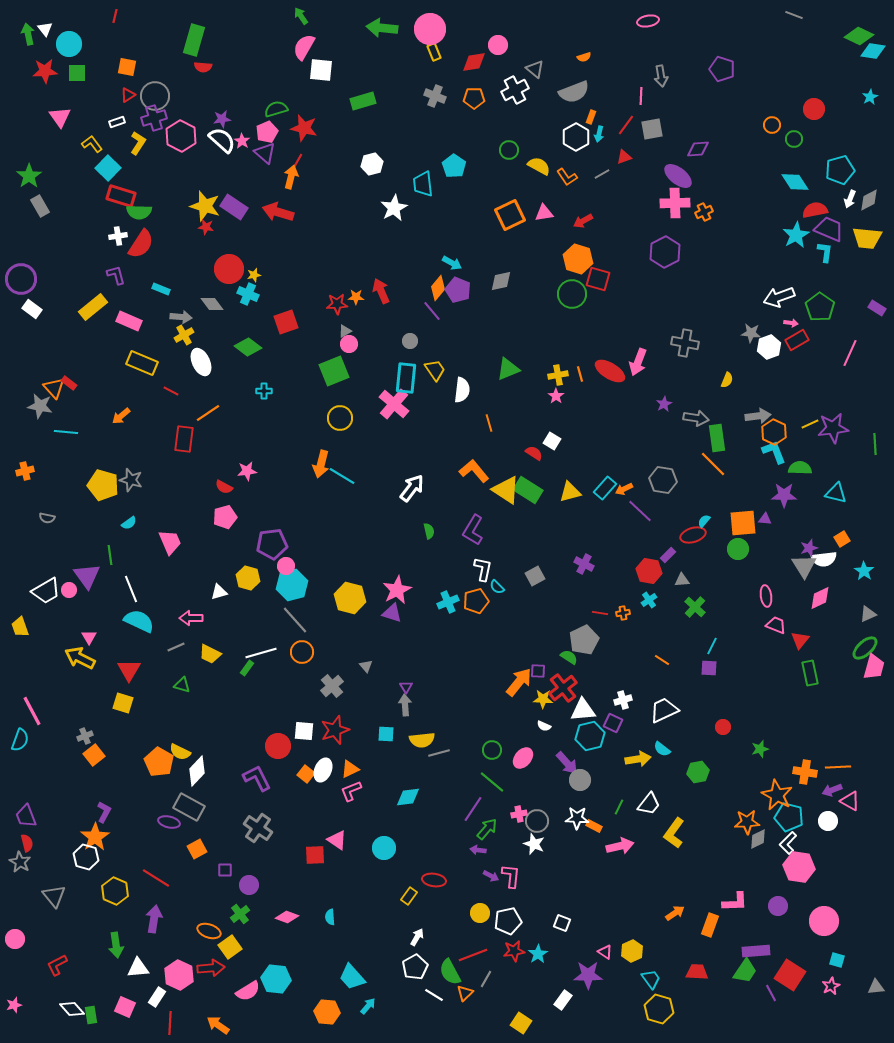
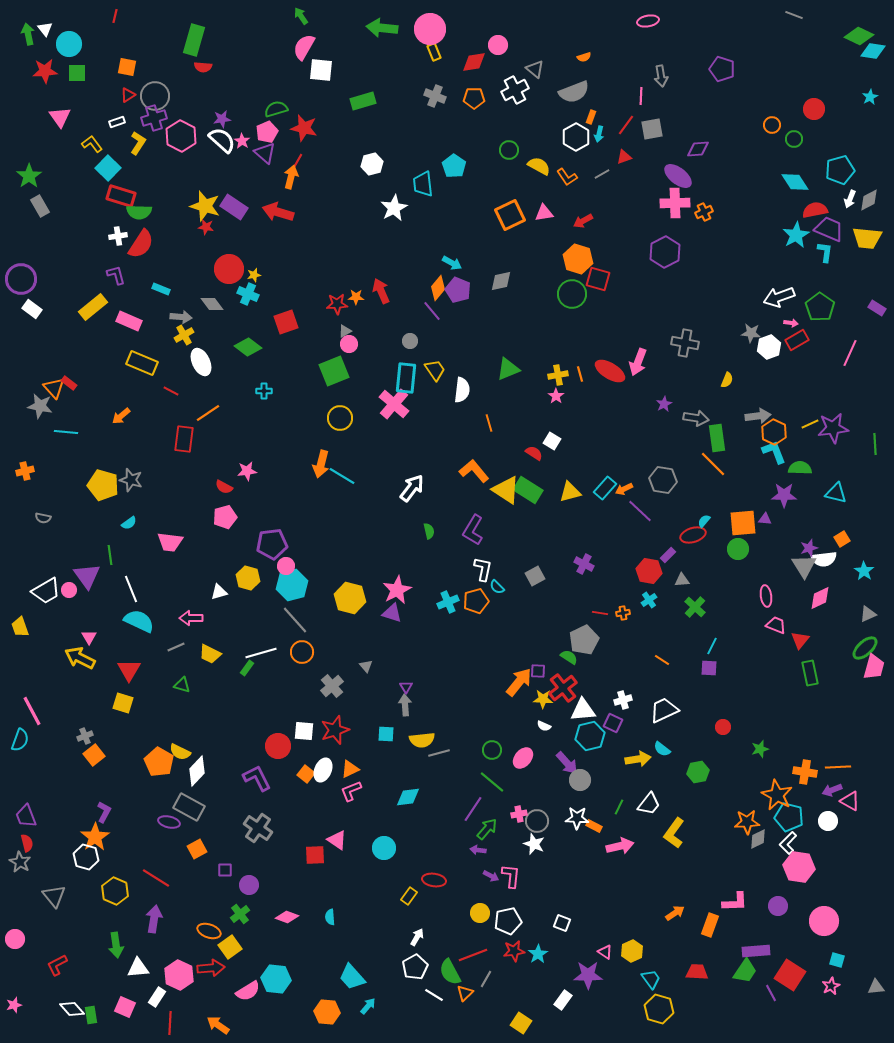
gray semicircle at (47, 518): moved 4 px left
pink trapezoid at (170, 542): rotated 120 degrees clockwise
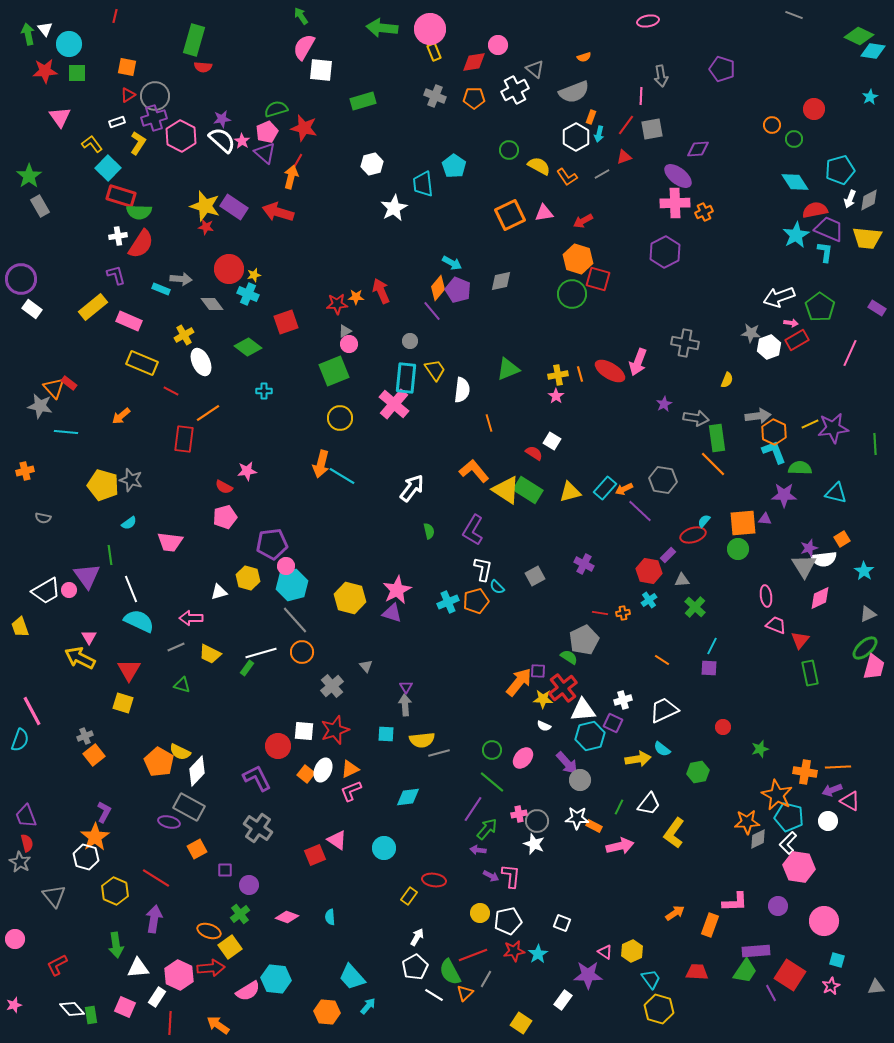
gray arrow at (181, 317): moved 38 px up
red square at (315, 855): rotated 20 degrees counterclockwise
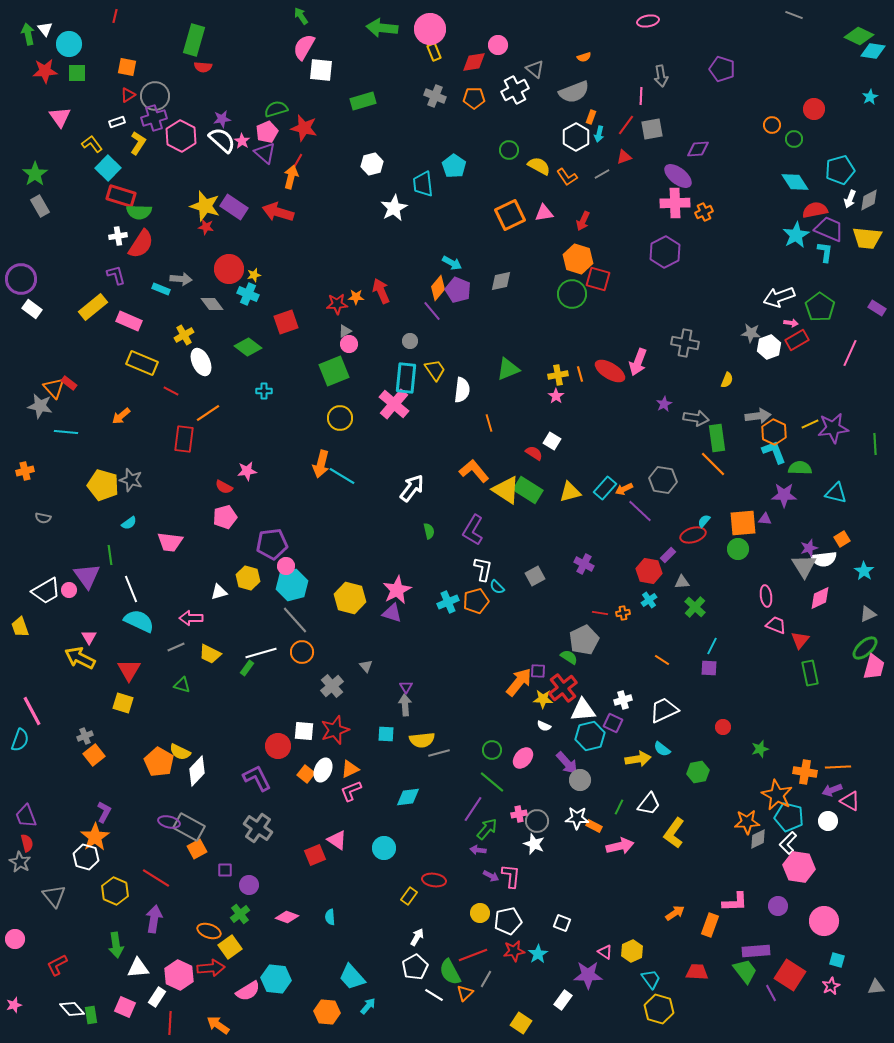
green star at (29, 176): moved 6 px right, 2 px up
red arrow at (583, 221): rotated 36 degrees counterclockwise
gray triangle at (682, 580): moved 2 px down
gray rectangle at (189, 807): moved 20 px down
green trapezoid at (745, 971): rotated 72 degrees counterclockwise
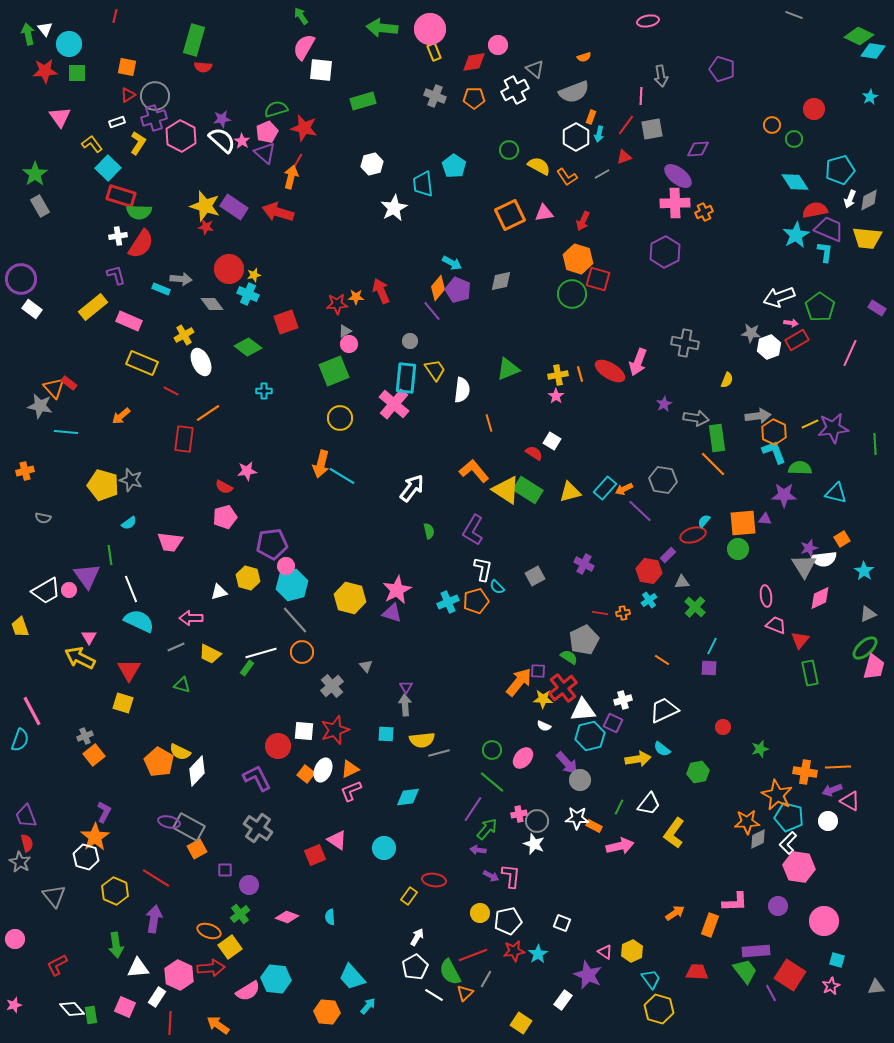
purple star at (588, 975): rotated 24 degrees clockwise
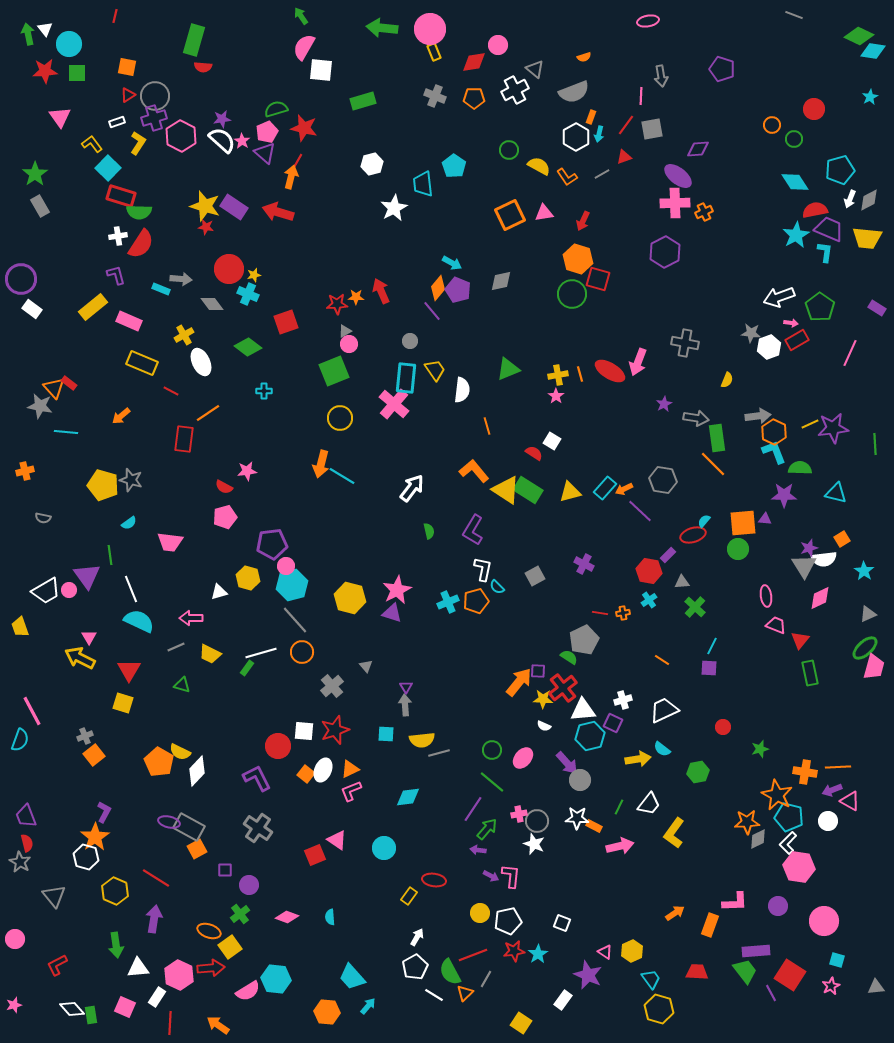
orange line at (489, 423): moved 2 px left, 3 px down
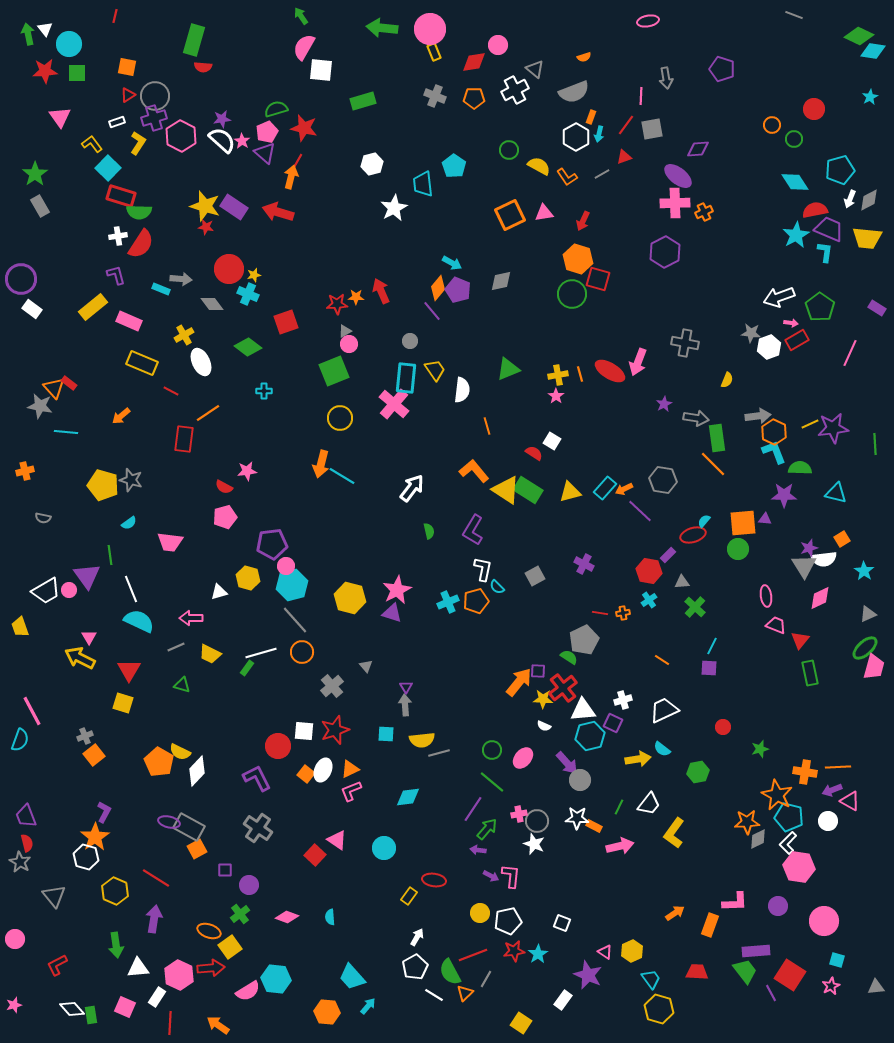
gray arrow at (661, 76): moved 5 px right, 2 px down
red square at (315, 855): rotated 25 degrees counterclockwise
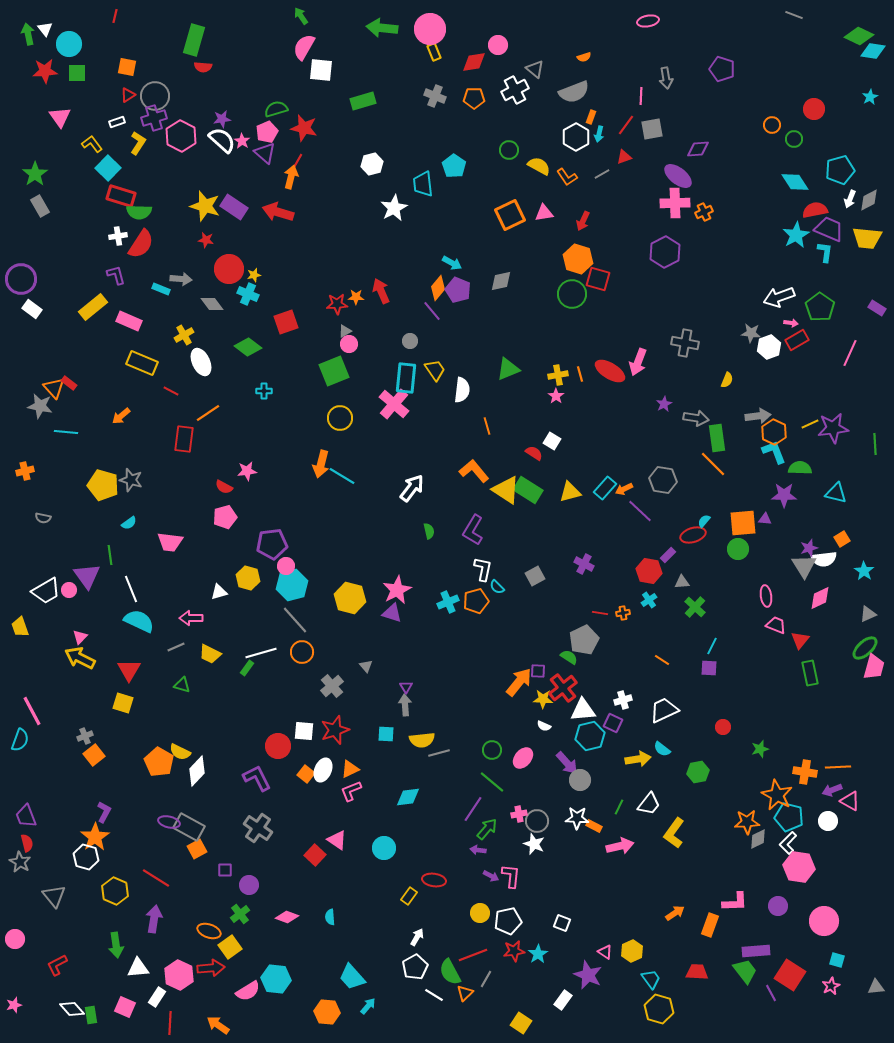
red star at (206, 227): moved 13 px down
pink triangle at (89, 637): moved 9 px left; rotated 14 degrees clockwise
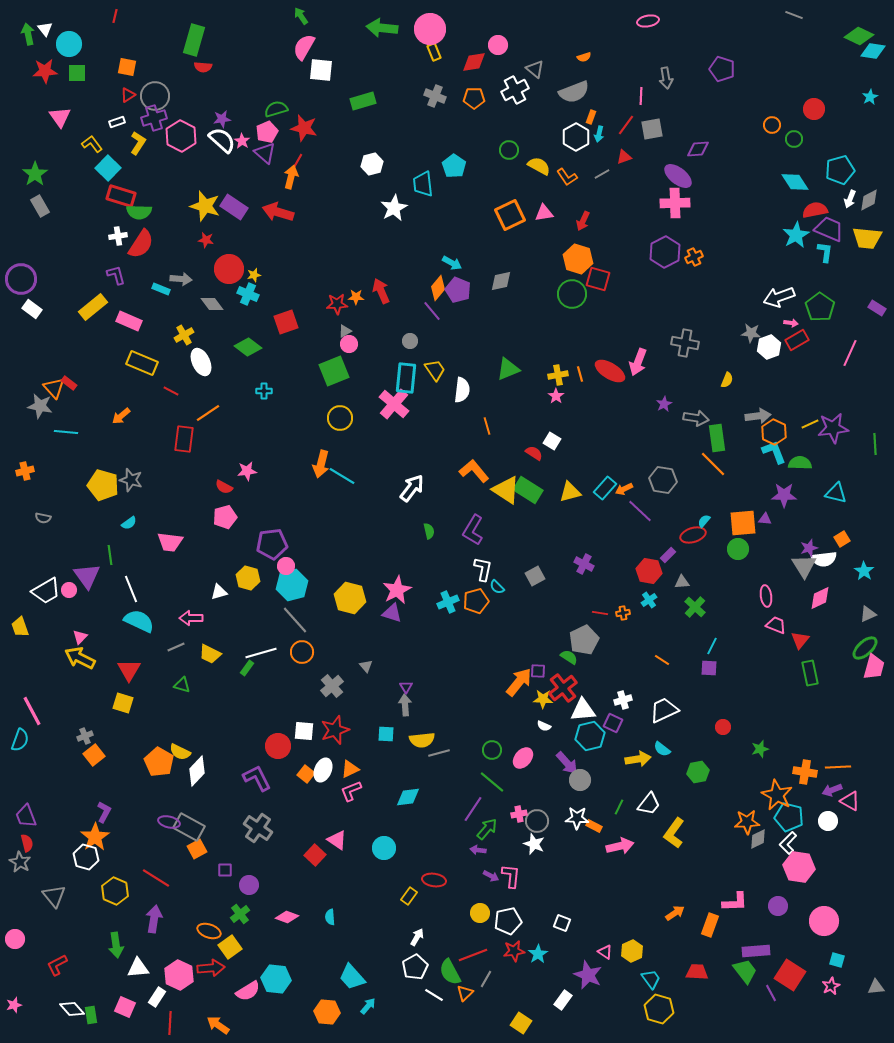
orange cross at (704, 212): moved 10 px left, 45 px down
green semicircle at (800, 468): moved 5 px up
